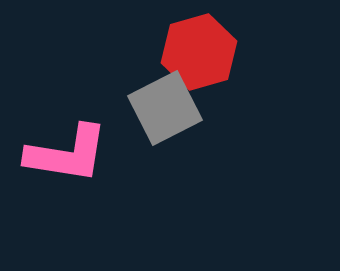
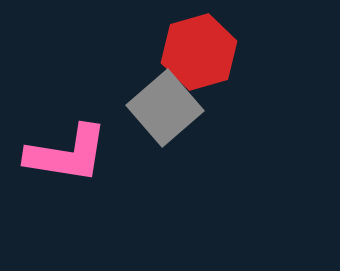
gray square: rotated 14 degrees counterclockwise
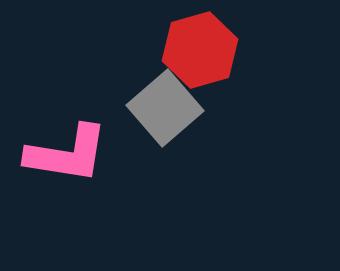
red hexagon: moved 1 px right, 2 px up
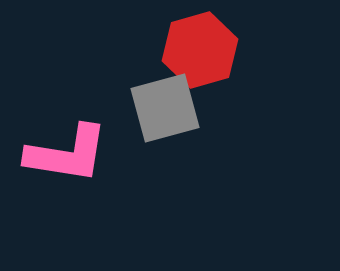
gray square: rotated 26 degrees clockwise
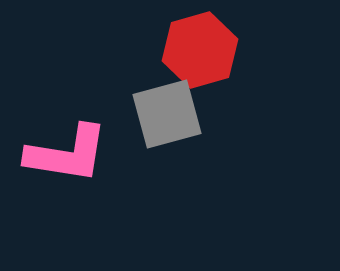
gray square: moved 2 px right, 6 px down
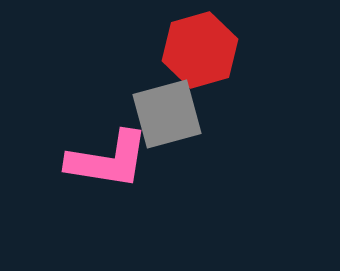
pink L-shape: moved 41 px right, 6 px down
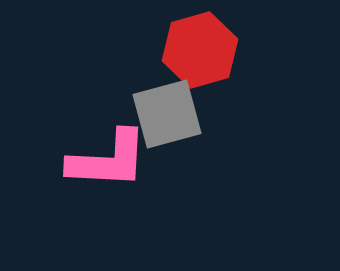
pink L-shape: rotated 6 degrees counterclockwise
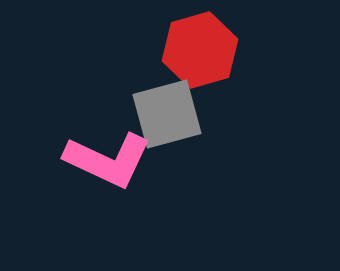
pink L-shape: rotated 22 degrees clockwise
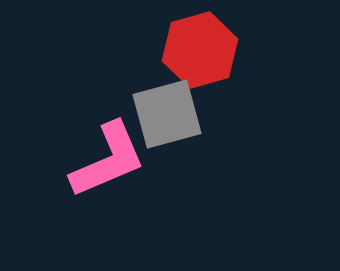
pink L-shape: rotated 48 degrees counterclockwise
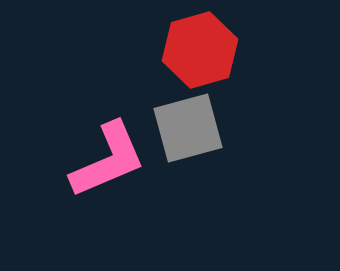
gray square: moved 21 px right, 14 px down
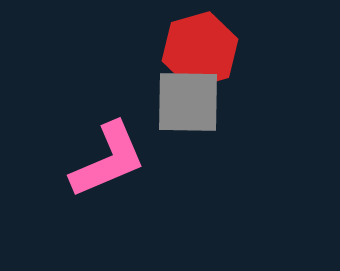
gray square: moved 26 px up; rotated 16 degrees clockwise
